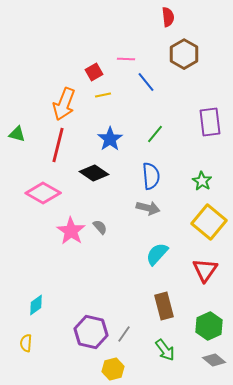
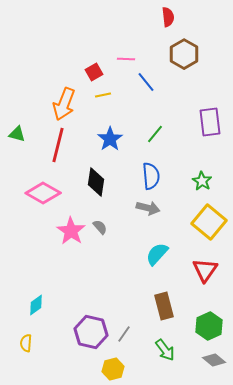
black diamond: moved 2 px right, 9 px down; rotated 64 degrees clockwise
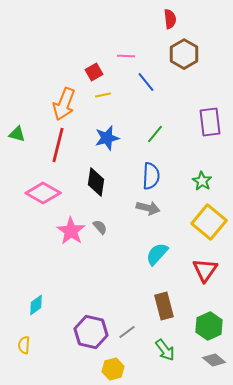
red semicircle: moved 2 px right, 2 px down
pink line: moved 3 px up
blue star: moved 3 px left, 1 px up; rotated 20 degrees clockwise
blue semicircle: rotated 8 degrees clockwise
gray line: moved 3 px right, 2 px up; rotated 18 degrees clockwise
yellow semicircle: moved 2 px left, 2 px down
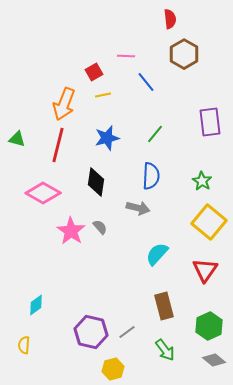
green triangle: moved 5 px down
gray arrow: moved 10 px left
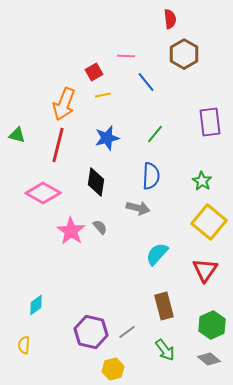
green triangle: moved 4 px up
green hexagon: moved 3 px right, 1 px up
gray diamond: moved 5 px left, 1 px up
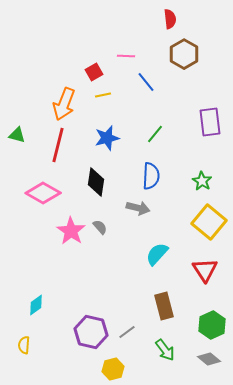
red triangle: rotated 8 degrees counterclockwise
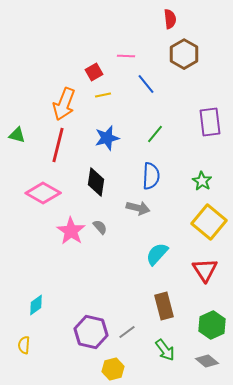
blue line: moved 2 px down
gray diamond: moved 2 px left, 2 px down
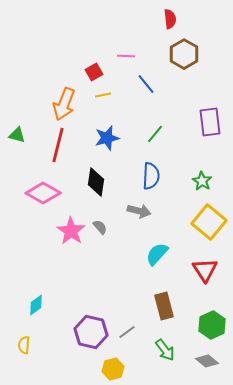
gray arrow: moved 1 px right, 3 px down
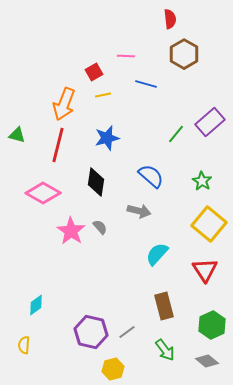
blue line: rotated 35 degrees counterclockwise
purple rectangle: rotated 56 degrees clockwise
green line: moved 21 px right
blue semicircle: rotated 52 degrees counterclockwise
yellow square: moved 2 px down
